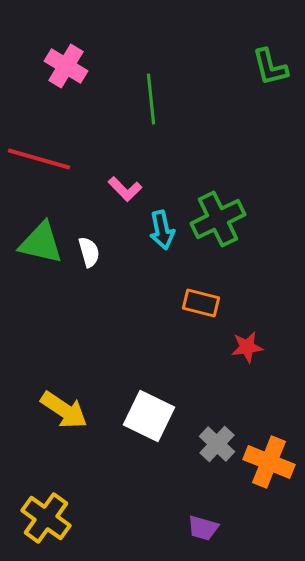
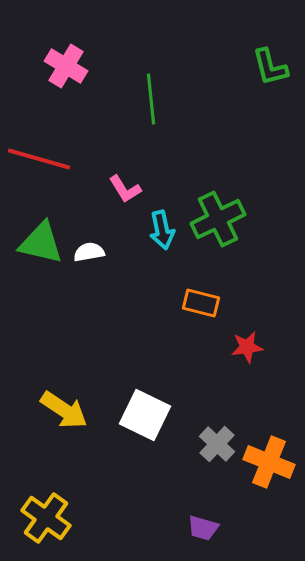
pink L-shape: rotated 12 degrees clockwise
white semicircle: rotated 84 degrees counterclockwise
white square: moved 4 px left, 1 px up
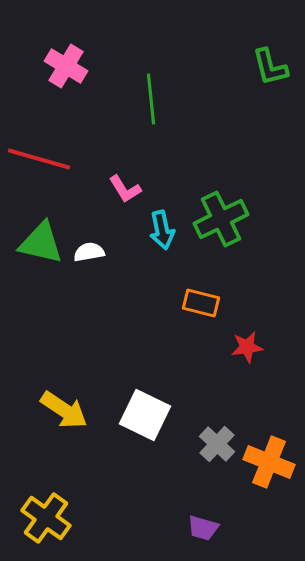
green cross: moved 3 px right
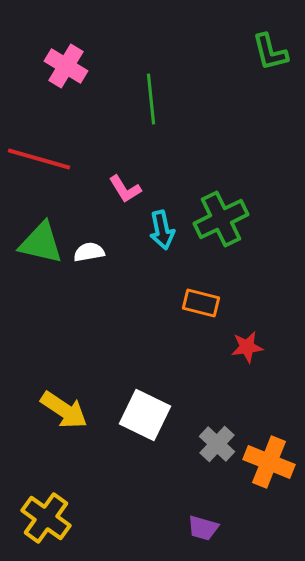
green L-shape: moved 15 px up
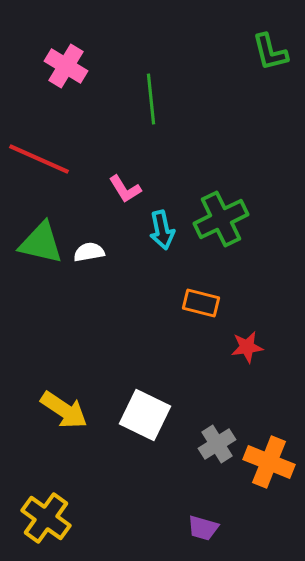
red line: rotated 8 degrees clockwise
gray cross: rotated 15 degrees clockwise
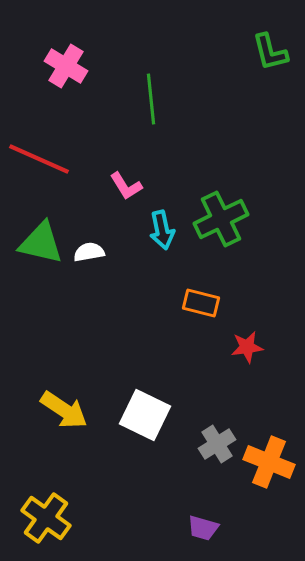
pink L-shape: moved 1 px right, 3 px up
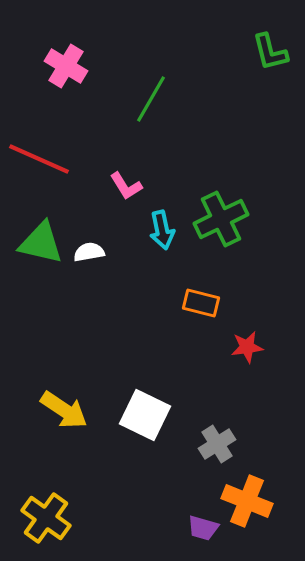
green line: rotated 36 degrees clockwise
orange cross: moved 22 px left, 39 px down
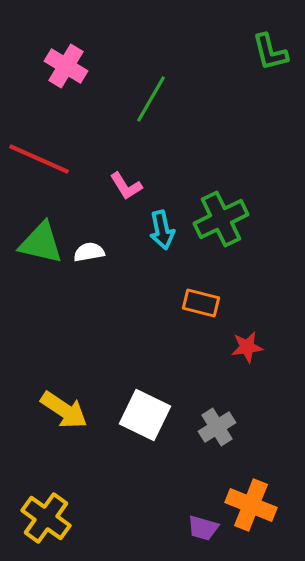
gray cross: moved 17 px up
orange cross: moved 4 px right, 4 px down
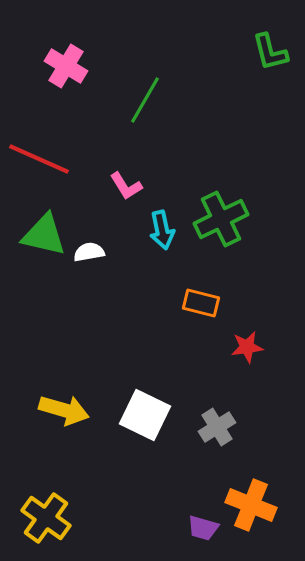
green line: moved 6 px left, 1 px down
green triangle: moved 3 px right, 8 px up
yellow arrow: rotated 18 degrees counterclockwise
